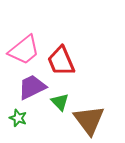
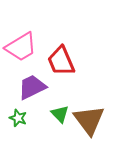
pink trapezoid: moved 3 px left, 3 px up; rotated 8 degrees clockwise
green triangle: moved 12 px down
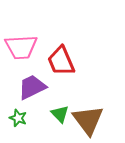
pink trapezoid: rotated 28 degrees clockwise
brown triangle: moved 1 px left
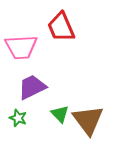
red trapezoid: moved 34 px up
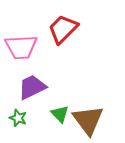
red trapezoid: moved 2 px right, 2 px down; rotated 68 degrees clockwise
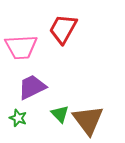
red trapezoid: rotated 16 degrees counterclockwise
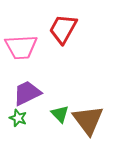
purple trapezoid: moved 5 px left, 6 px down
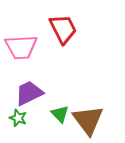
red trapezoid: rotated 124 degrees clockwise
purple trapezoid: moved 2 px right
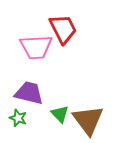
pink trapezoid: moved 15 px right
purple trapezoid: rotated 40 degrees clockwise
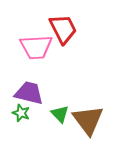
green star: moved 3 px right, 5 px up
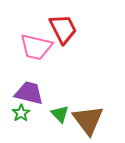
pink trapezoid: rotated 16 degrees clockwise
green star: rotated 18 degrees clockwise
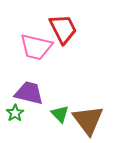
green star: moved 6 px left
